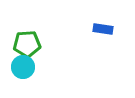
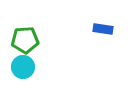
green pentagon: moved 2 px left, 4 px up
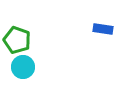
green pentagon: moved 8 px left; rotated 24 degrees clockwise
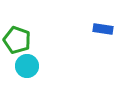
cyan circle: moved 4 px right, 1 px up
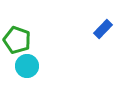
blue rectangle: rotated 54 degrees counterclockwise
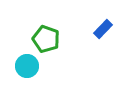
green pentagon: moved 29 px right, 1 px up
